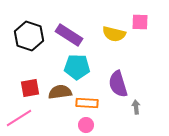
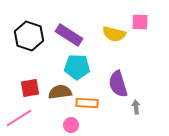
pink circle: moved 15 px left
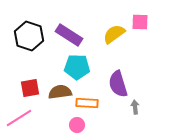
yellow semicircle: rotated 130 degrees clockwise
gray arrow: moved 1 px left
pink circle: moved 6 px right
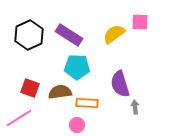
black hexagon: moved 1 px up; rotated 16 degrees clockwise
purple semicircle: moved 2 px right
red square: rotated 30 degrees clockwise
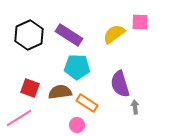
orange rectangle: rotated 30 degrees clockwise
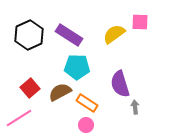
red square: rotated 30 degrees clockwise
brown semicircle: rotated 20 degrees counterclockwise
pink circle: moved 9 px right
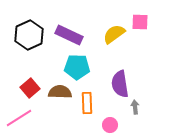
purple rectangle: rotated 8 degrees counterclockwise
purple semicircle: rotated 8 degrees clockwise
brown semicircle: rotated 30 degrees clockwise
orange rectangle: rotated 55 degrees clockwise
pink circle: moved 24 px right
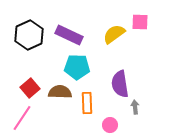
pink line: moved 3 px right; rotated 24 degrees counterclockwise
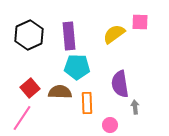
purple rectangle: moved 1 px down; rotated 60 degrees clockwise
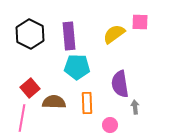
black hexagon: moved 1 px right, 1 px up; rotated 8 degrees counterclockwise
brown semicircle: moved 6 px left, 10 px down
pink line: rotated 24 degrees counterclockwise
